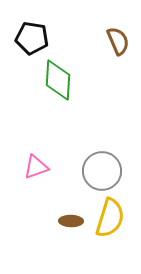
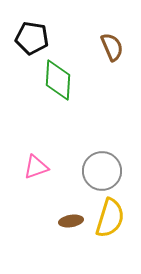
brown semicircle: moved 6 px left, 6 px down
brown ellipse: rotated 10 degrees counterclockwise
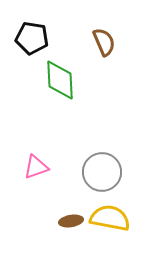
brown semicircle: moved 8 px left, 5 px up
green diamond: moved 2 px right; rotated 6 degrees counterclockwise
gray circle: moved 1 px down
yellow semicircle: rotated 96 degrees counterclockwise
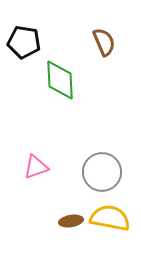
black pentagon: moved 8 px left, 4 px down
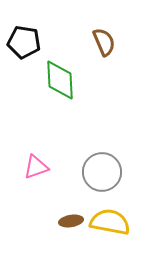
yellow semicircle: moved 4 px down
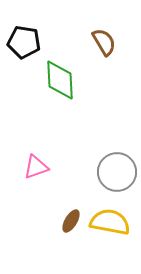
brown semicircle: rotated 8 degrees counterclockwise
gray circle: moved 15 px right
brown ellipse: rotated 50 degrees counterclockwise
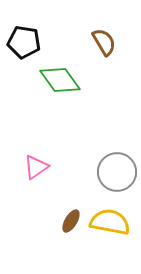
green diamond: rotated 33 degrees counterclockwise
pink triangle: rotated 16 degrees counterclockwise
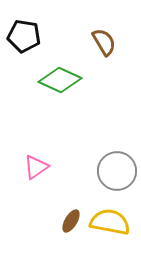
black pentagon: moved 6 px up
green diamond: rotated 30 degrees counterclockwise
gray circle: moved 1 px up
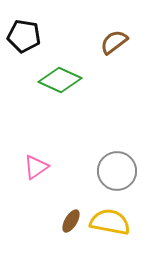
brown semicircle: moved 10 px right; rotated 96 degrees counterclockwise
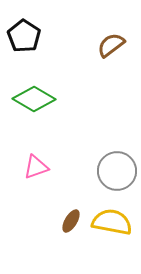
black pentagon: rotated 24 degrees clockwise
brown semicircle: moved 3 px left, 3 px down
green diamond: moved 26 px left, 19 px down; rotated 6 degrees clockwise
pink triangle: rotated 16 degrees clockwise
yellow semicircle: moved 2 px right
